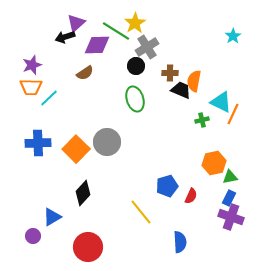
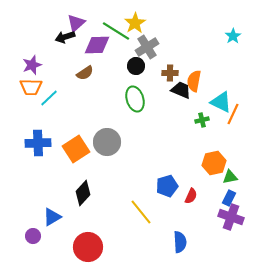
orange square: rotated 12 degrees clockwise
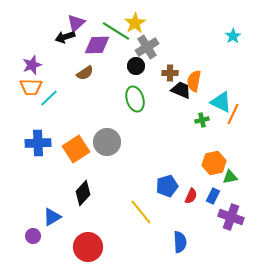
blue rectangle: moved 16 px left, 2 px up
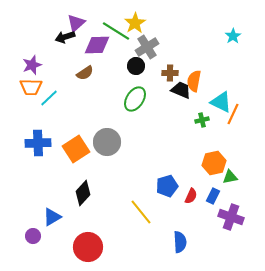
green ellipse: rotated 50 degrees clockwise
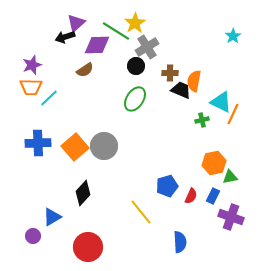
brown semicircle: moved 3 px up
gray circle: moved 3 px left, 4 px down
orange square: moved 1 px left, 2 px up; rotated 8 degrees counterclockwise
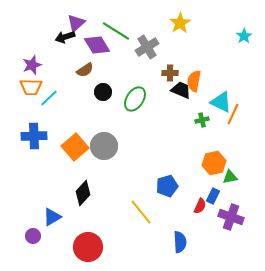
yellow star: moved 45 px right
cyan star: moved 11 px right
purple diamond: rotated 60 degrees clockwise
black circle: moved 33 px left, 26 px down
blue cross: moved 4 px left, 7 px up
red semicircle: moved 9 px right, 10 px down
